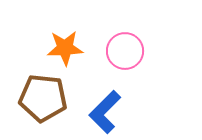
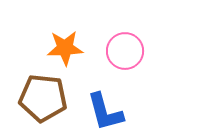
blue L-shape: rotated 60 degrees counterclockwise
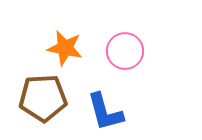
orange star: rotated 15 degrees clockwise
brown pentagon: rotated 9 degrees counterclockwise
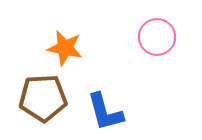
pink circle: moved 32 px right, 14 px up
